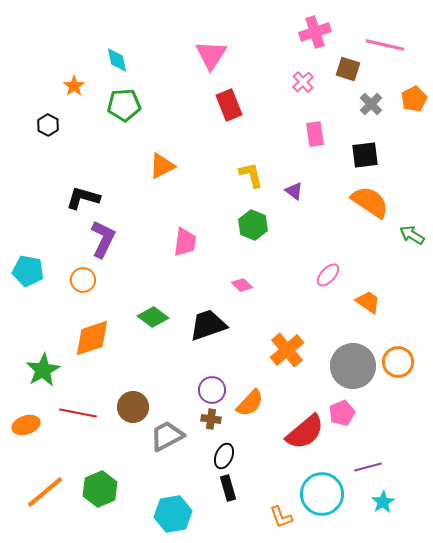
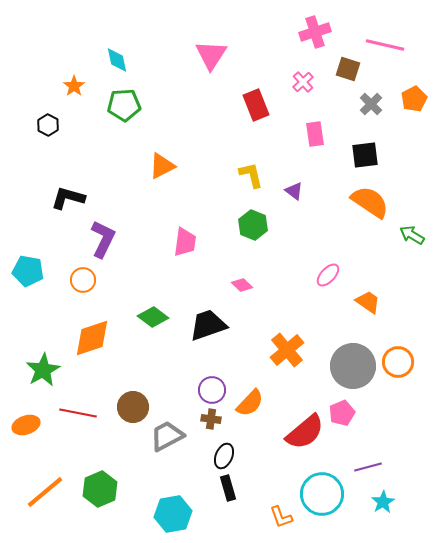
red rectangle at (229, 105): moved 27 px right
black L-shape at (83, 198): moved 15 px left
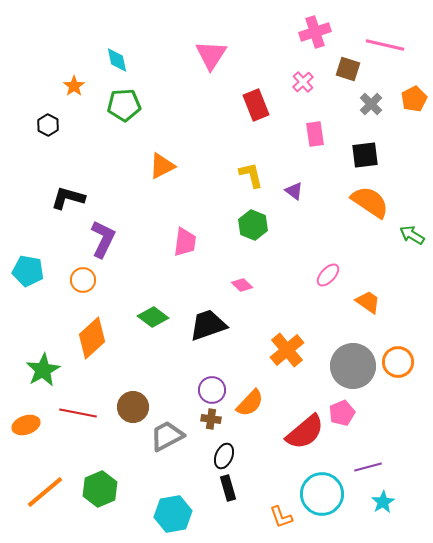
orange diamond at (92, 338): rotated 24 degrees counterclockwise
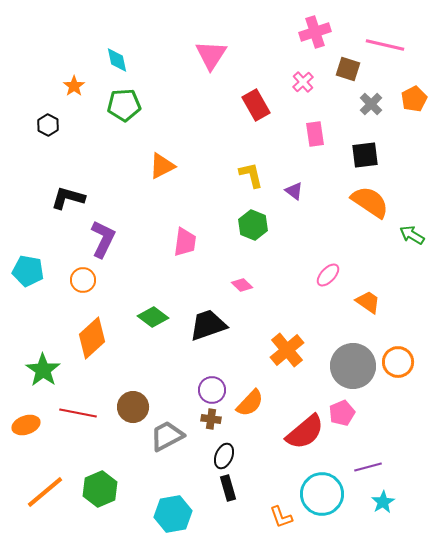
red rectangle at (256, 105): rotated 8 degrees counterclockwise
green star at (43, 370): rotated 8 degrees counterclockwise
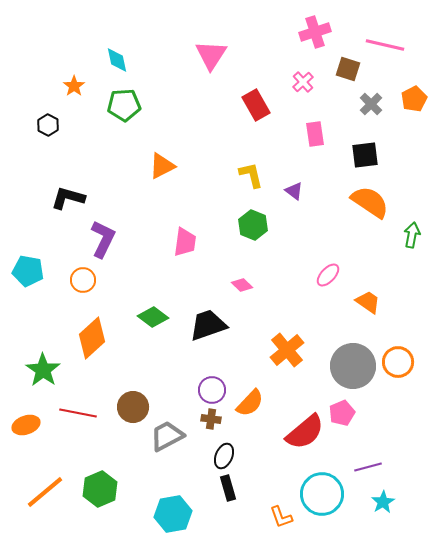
green arrow at (412, 235): rotated 70 degrees clockwise
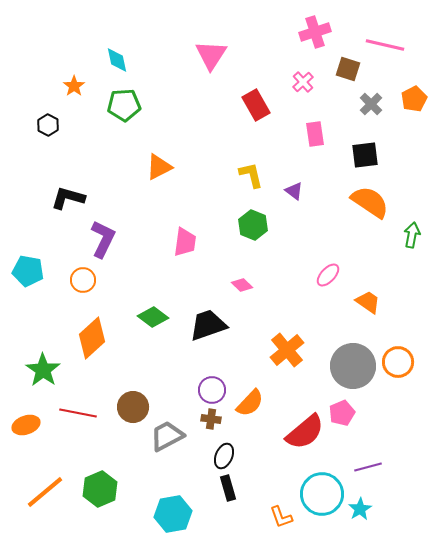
orange triangle at (162, 166): moved 3 px left, 1 px down
cyan star at (383, 502): moved 23 px left, 7 px down
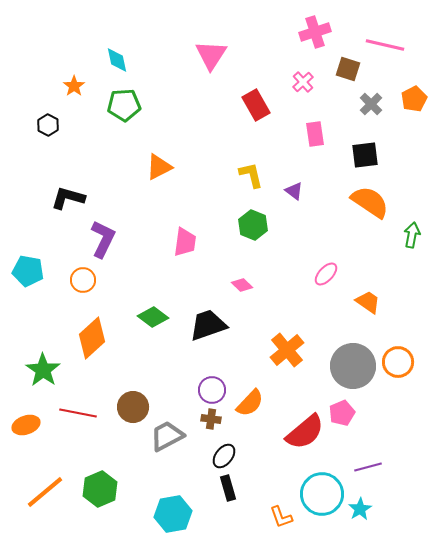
pink ellipse at (328, 275): moved 2 px left, 1 px up
black ellipse at (224, 456): rotated 15 degrees clockwise
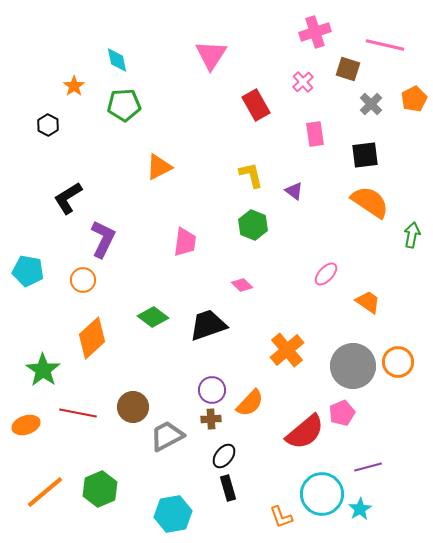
black L-shape at (68, 198): rotated 48 degrees counterclockwise
brown cross at (211, 419): rotated 12 degrees counterclockwise
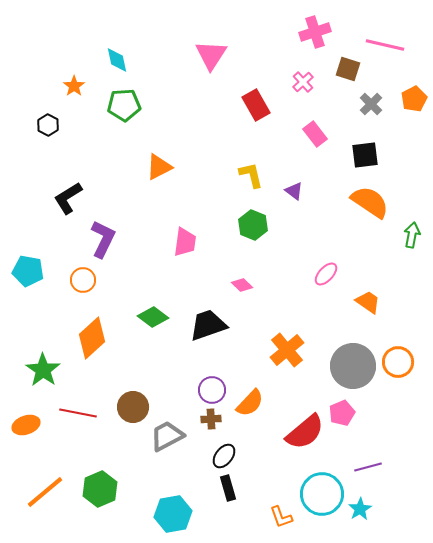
pink rectangle at (315, 134): rotated 30 degrees counterclockwise
